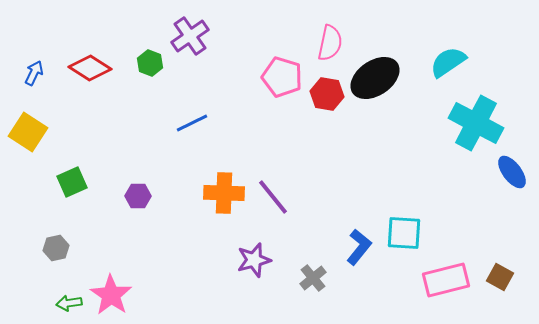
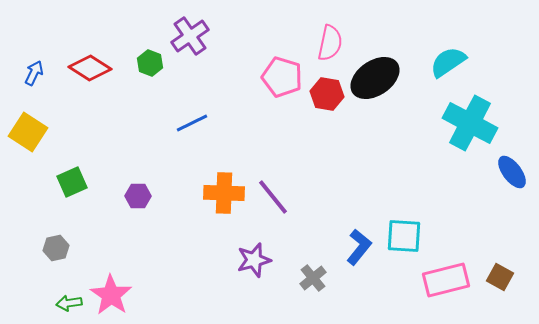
cyan cross: moved 6 px left
cyan square: moved 3 px down
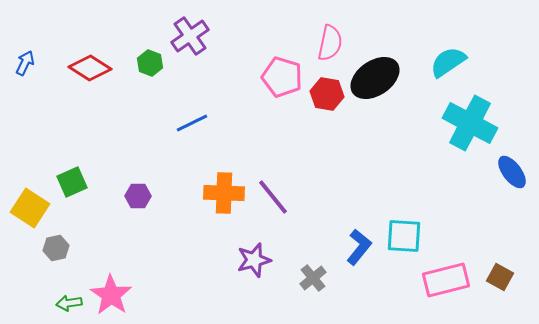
blue arrow: moved 9 px left, 10 px up
yellow square: moved 2 px right, 76 px down
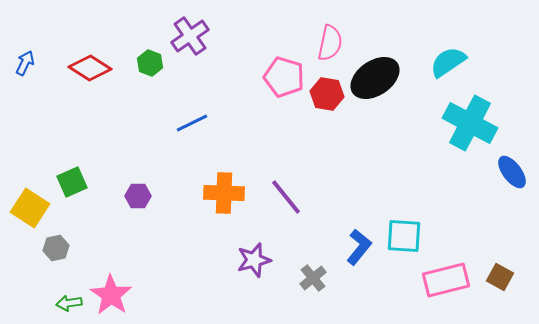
pink pentagon: moved 2 px right
purple line: moved 13 px right
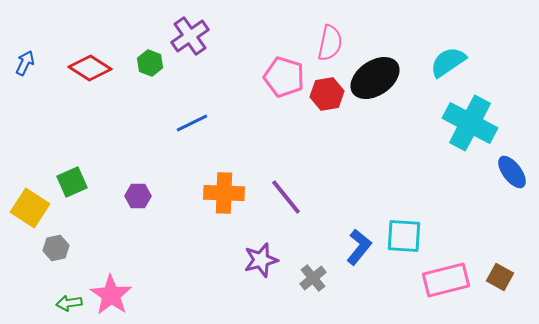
red hexagon: rotated 20 degrees counterclockwise
purple star: moved 7 px right
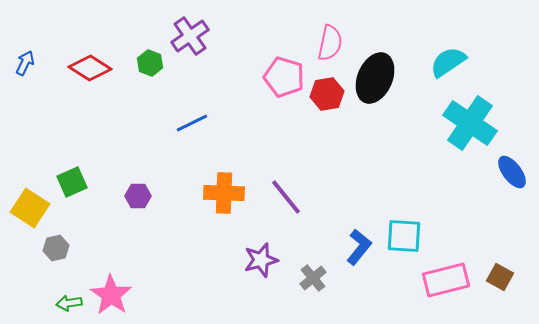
black ellipse: rotated 33 degrees counterclockwise
cyan cross: rotated 6 degrees clockwise
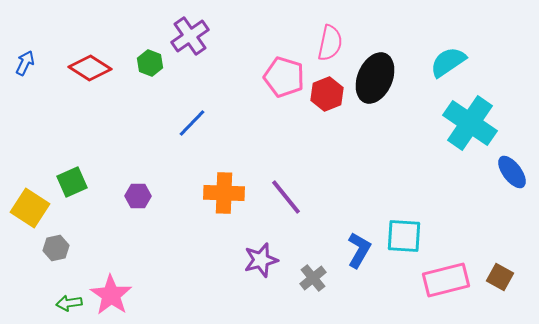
red hexagon: rotated 12 degrees counterclockwise
blue line: rotated 20 degrees counterclockwise
blue L-shape: moved 3 px down; rotated 9 degrees counterclockwise
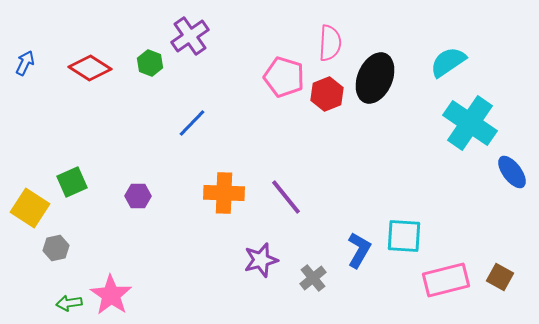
pink semicircle: rotated 9 degrees counterclockwise
